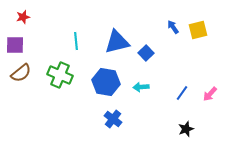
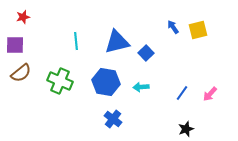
green cross: moved 6 px down
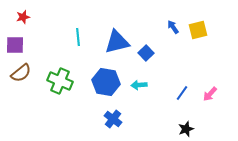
cyan line: moved 2 px right, 4 px up
cyan arrow: moved 2 px left, 2 px up
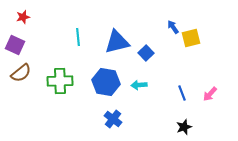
yellow square: moved 7 px left, 8 px down
purple square: rotated 24 degrees clockwise
green cross: rotated 25 degrees counterclockwise
blue line: rotated 56 degrees counterclockwise
black star: moved 2 px left, 2 px up
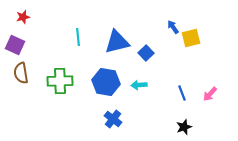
brown semicircle: rotated 120 degrees clockwise
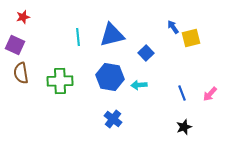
blue triangle: moved 5 px left, 7 px up
blue hexagon: moved 4 px right, 5 px up
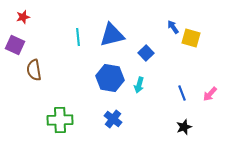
yellow square: rotated 30 degrees clockwise
brown semicircle: moved 13 px right, 3 px up
blue hexagon: moved 1 px down
green cross: moved 39 px down
cyan arrow: rotated 70 degrees counterclockwise
